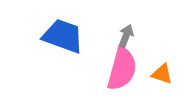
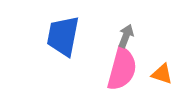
blue trapezoid: rotated 99 degrees counterclockwise
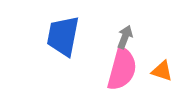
gray arrow: moved 1 px left, 1 px down
orange triangle: moved 3 px up
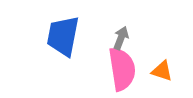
gray arrow: moved 4 px left, 1 px down
pink semicircle: rotated 24 degrees counterclockwise
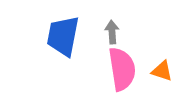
gray arrow: moved 9 px left, 6 px up; rotated 25 degrees counterclockwise
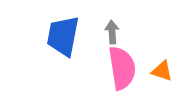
pink semicircle: moved 1 px up
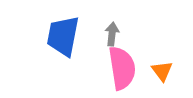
gray arrow: moved 2 px down; rotated 10 degrees clockwise
orange triangle: rotated 35 degrees clockwise
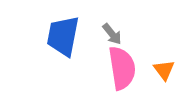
gray arrow: rotated 135 degrees clockwise
orange triangle: moved 2 px right, 1 px up
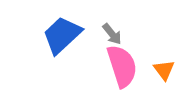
blue trapezoid: moved 1 px left, 1 px up; rotated 36 degrees clockwise
pink semicircle: moved 2 px up; rotated 9 degrees counterclockwise
